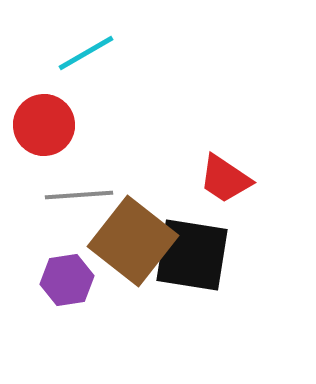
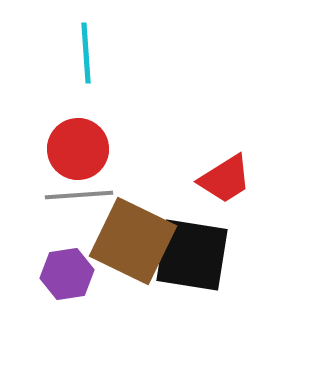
cyan line: rotated 64 degrees counterclockwise
red circle: moved 34 px right, 24 px down
red trapezoid: rotated 66 degrees counterclockwise
brown square: rotated 12 degrees counterclockwise
purple hexagon: moved 6 px up
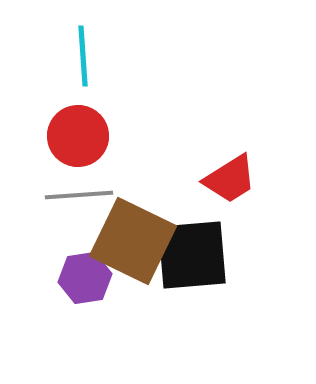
cyan line: moved 3 px left, 3 px down
red circle: moved 13 px up
red trapezoid: moved 5 px right
black square: rotated 14 degrees counterclockwise
purple hexagon: moved 18 px right, 4 px down
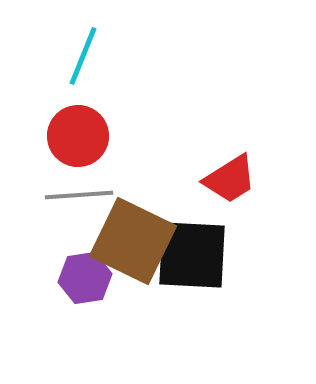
cyan line: rotated 26 degrees clockwise
black square: rotated 8 degrees clockwise
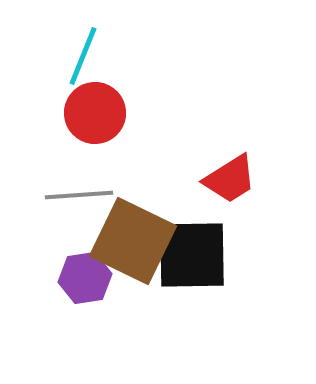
red circle: moved 17 px right, 23 px up
black square: rotated 4 degrees counterclockwise
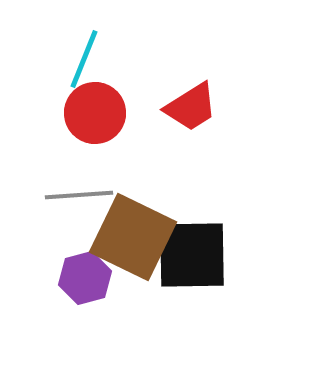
cyan line: moved 1 px right, 3 px down
red trapezoid: moved 39 px left, 72 px up
brown square: moved 4 px up
purple hexagon: rotated 6 degrees counterclockwise
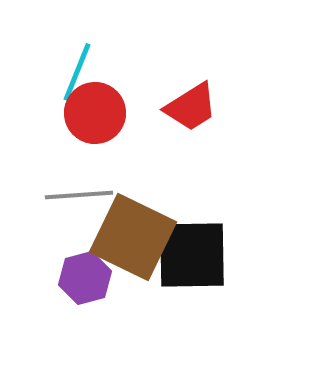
cyan line: moved 7 px left, 13 px down
